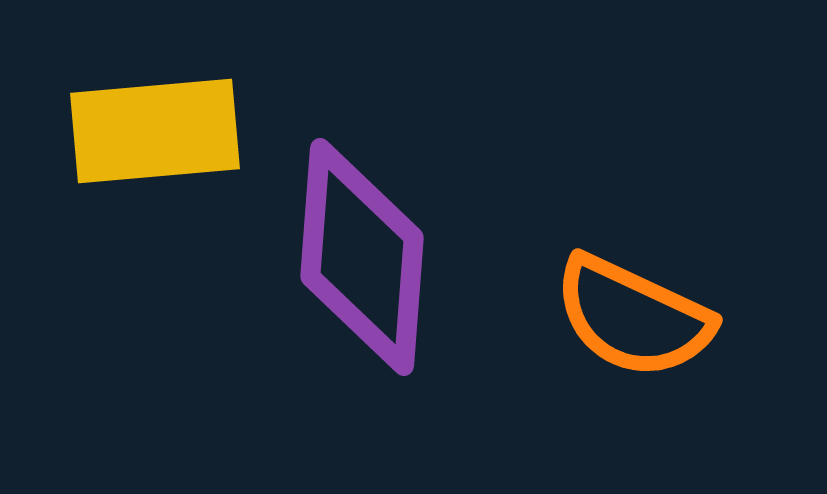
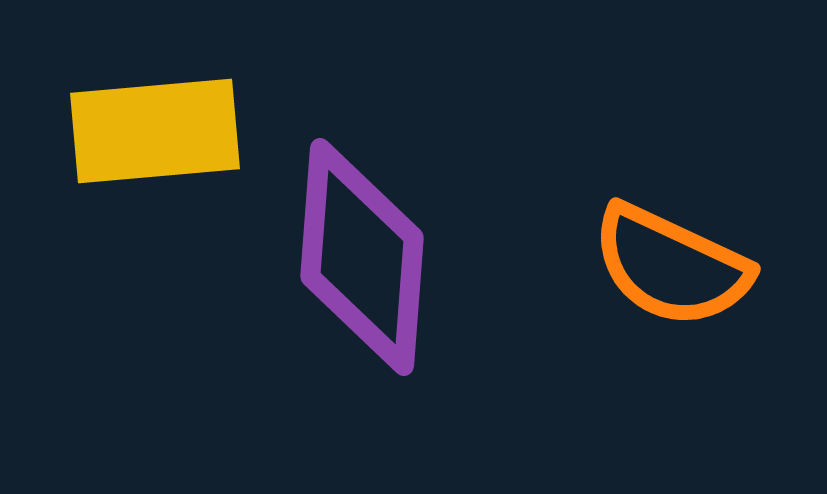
orange semicircle: moved 38 px right, 51 px up
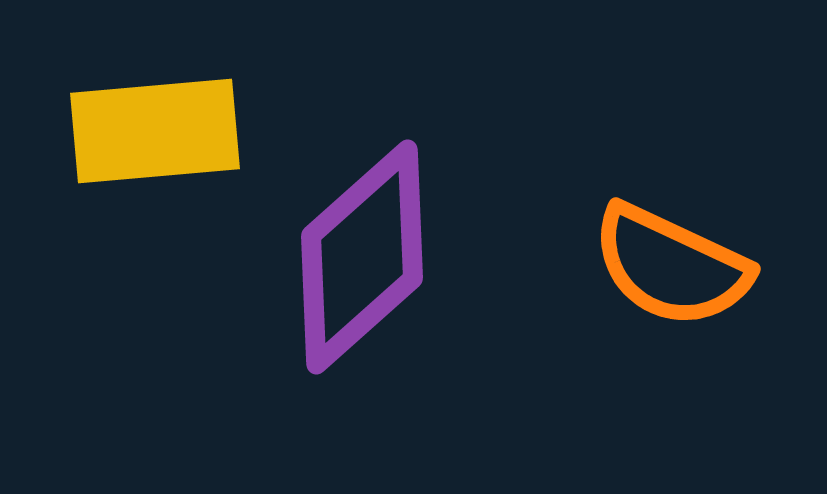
purple diamond: rotated 44 degrees clockwise
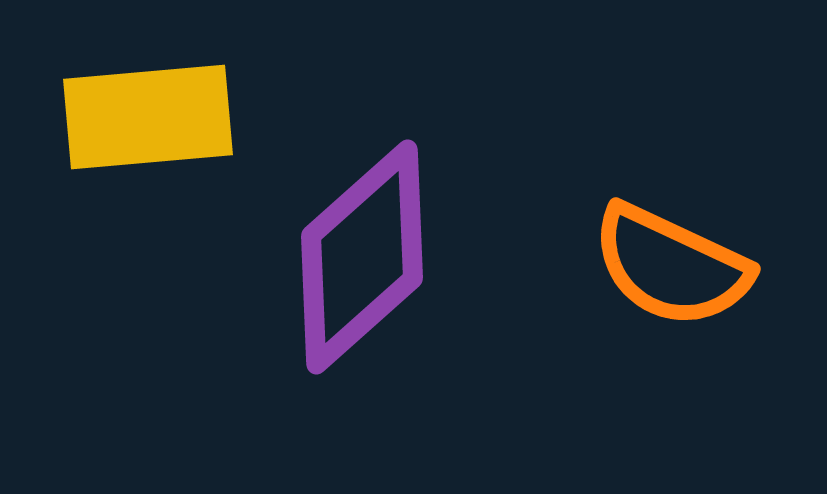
yellow rectangle: moved 7 px left, 14 px up
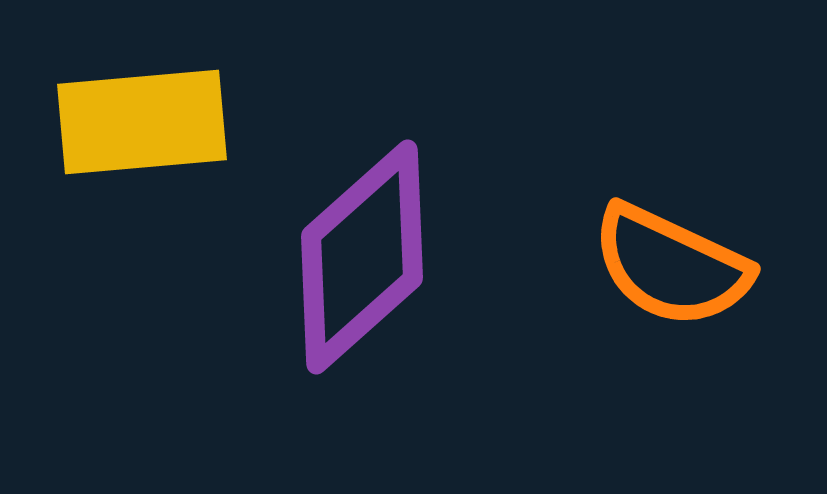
yellow rectangle: moved 6 px left, 5 px down
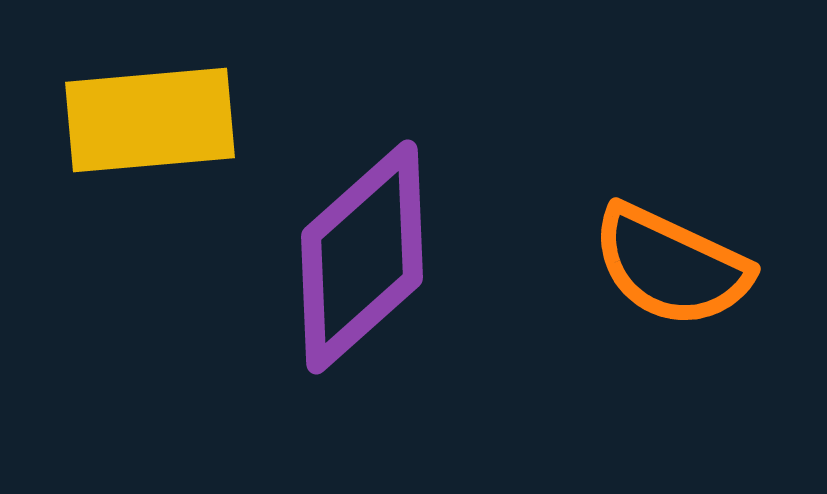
yellow rectangle: moved 8 px right, 2 px up
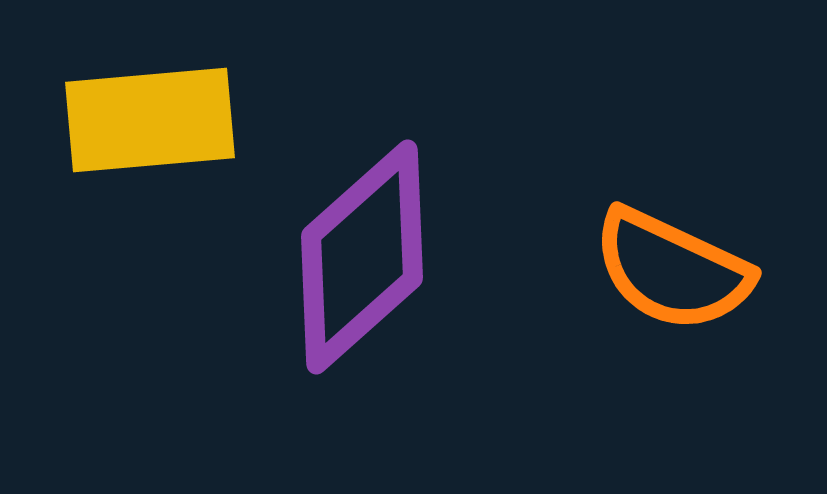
orange semicircle: moved 1 px right, 4 px down
